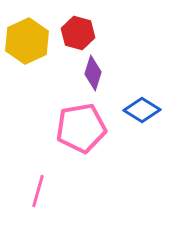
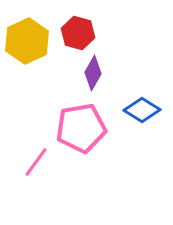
purple diamond: rotated 12 degrees clockwise
pink line: moved 2 px left, 29 px up; rotated 20 degrees clockwise
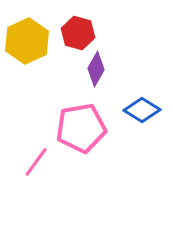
purple diamond: moved 3 px right, 4 px up
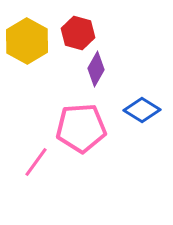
yellow hexagon: rotated 6 degrees counterclockwise
pink pentagon: rotated 6 degrees clockwise
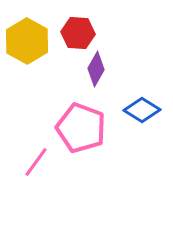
red hexagon: rotated 12 degrees counterclockwise
pink pentagon: rotated 24 degrees clockwise
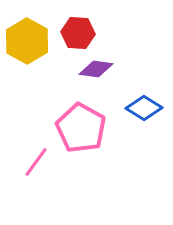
purple diamond: rotated 68 degrees clockwise
blue diamond: moved 2 px right, 2 px up
pink pentagon: rotated 9 degrees clockwise
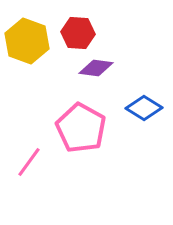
yellow hexagon: rotated 9 degrees counterclockwise
purple diamond: moved 1 px up
pink line: moved 7 px left
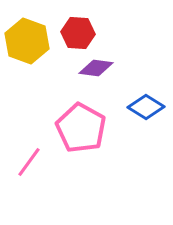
blue diamond: moved 2 px right, 1 px up
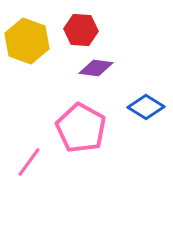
red hexagon: moved 3 px right, 3 px up
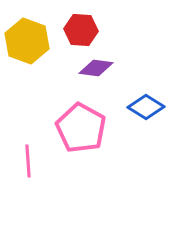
pink line: moved 1 px left, 1 px up; rotated 40 degrees counterclockwise
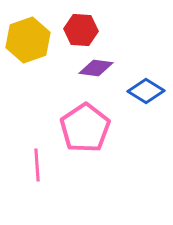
yellow hexagon: moved 1 px right, 1 px up; rotated 21 degrees clockwise
blue diamond: moved 16 px up
pink pentagon: moved 4 px right; rotated 9 degrees clockwise
pink line: moved 9 px right, 4 px down
